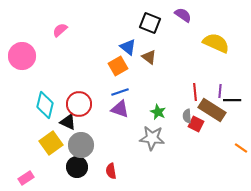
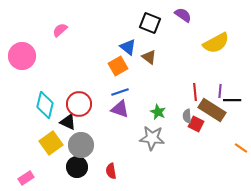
yellow semicircle: rotated 128 degrees clockwise
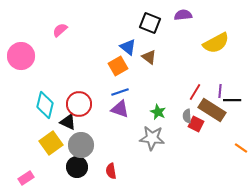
purple semicircle: rotated 42 degrees counterclockwise
pink circle: moved 1 px left
red line: rotated 36 degrees clockwise
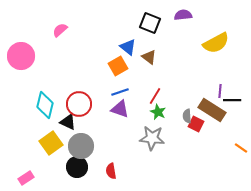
red line: moved 40 px left, 4 px down
gray circle: moved 1 px down
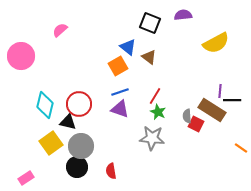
black triangle: rotated 12 degrees counterclockwise
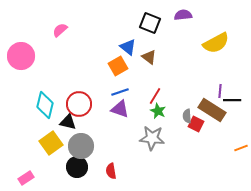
green star: moved 1 px up
orange line: rotated 56 degrees counterclockwise
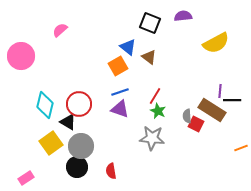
purple semicircle: moved 1 px down
black triangle: rotated 18 degrees clockwise
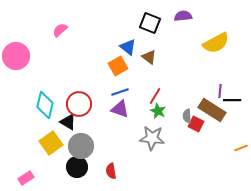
pink circle: moved 5 px left
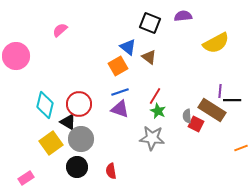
gray circle: moved 7 px up
